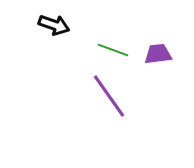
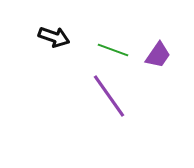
black arrow: moved 12 px down
purple trapezoid: moved 1 px down; rotated 132 degrees clockwise
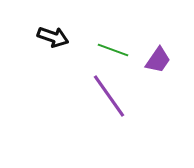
black arrow: moved 1 px left
purple trapezoid: moved 5 px down
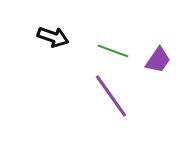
green line: moved 1 px down
purple line: moved 2 px right
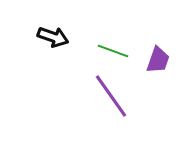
purple trapezoid: rotated 16 degrees counterclockwise
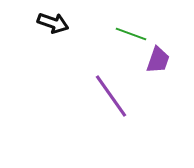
black arrow: moved 14 px up
green line: moved 18 px right, 17 px up
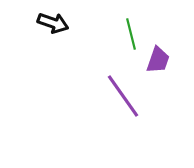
green line: rotated 56 degrees clockwise
purple line: moved 12 px right
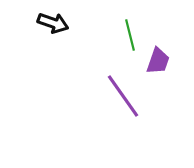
green line: moved 1 px left, 1 px down
purple trapezoid: moved 1 px down
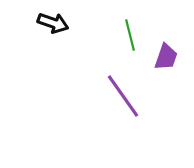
purple trapezoid: moved 8 px right, 4 px up
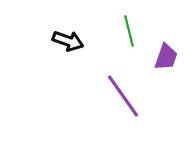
black arrow: moved 15 px right, 18 px down
green line: moved 1 px left, 4 px up
